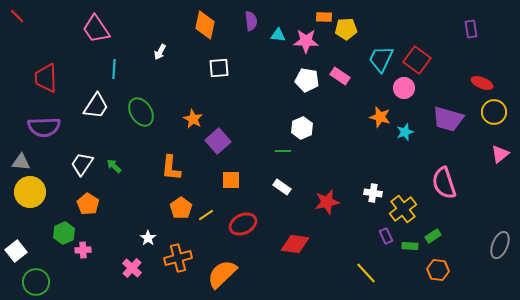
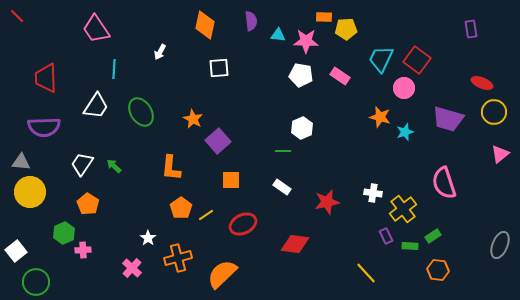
white pentagon at (307, 80): moved 6 px left, 5 px up
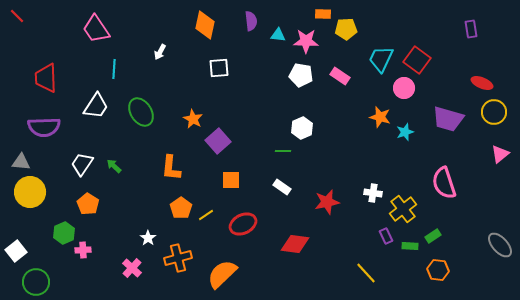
orange rectangle at (324, 17): moved 1 px left, 3 px up
gray ellipse at (500, 245): rotated 64 degrees counterclockwise
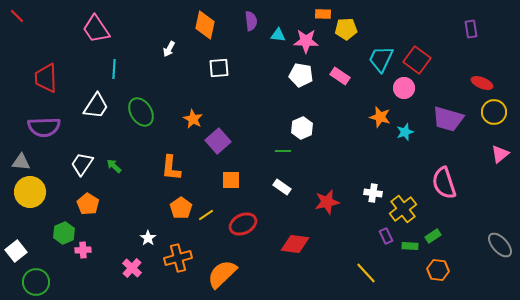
white arrow at (160, 52): moved 9 px right, 3 px up
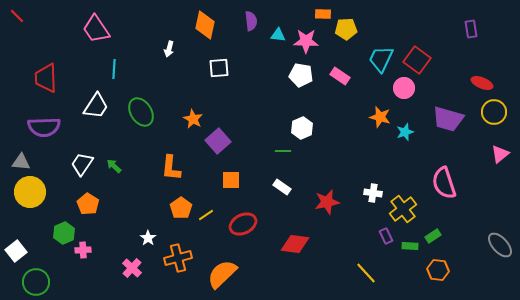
white arrow at (169, 49): rotated 14 degrees counterclockwise
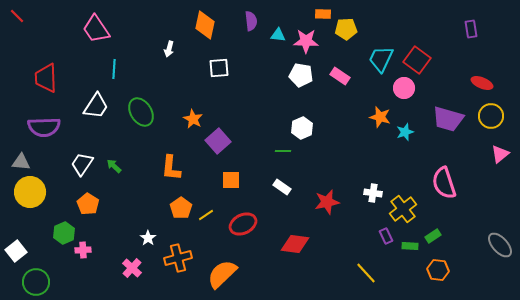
yellow circle at (494, 112): moved 3 px left, 4 px down
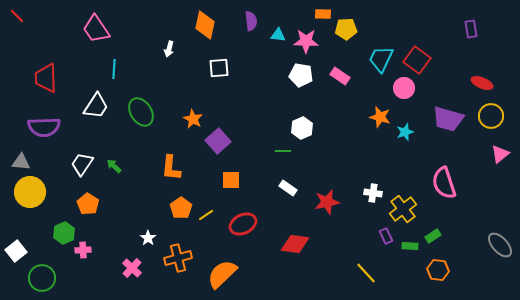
white rectangle at (282, 187): moved 6 px right, 1 px down
green circle at (36, 282): moved 6 px right, 4 px up
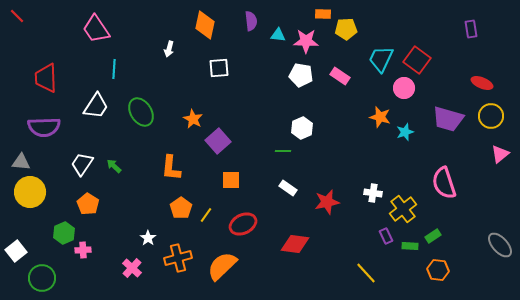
yellow line at (206, 215): rotated 21 degrees counterclockwise
orange semicircle at (222, 274): moved 8 px up
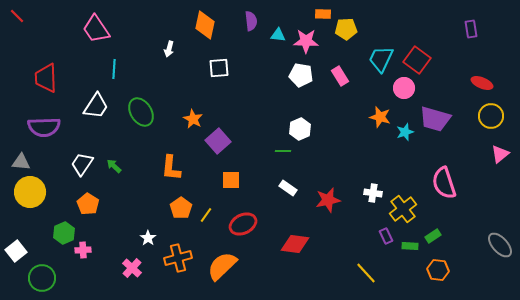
pink rectangle at (340, 76): rotated 24 degrees clockwise
purple trapezoid at (448, 119): moved 13 px left
white hexagon at (302, 128): moved 2 px left, 1 px down
red star at (327, 202): moved 1 px right, 2 px up
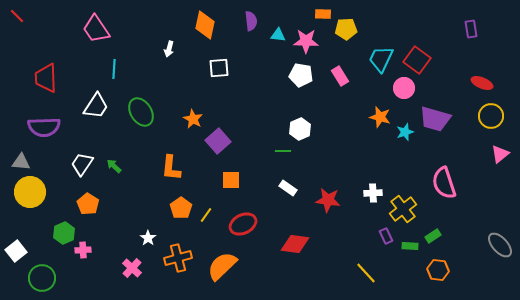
white cross at (373, 193): rotated 12 degrees counterclockwise
red star at (328, 200): rotated 20 degrees clockwise
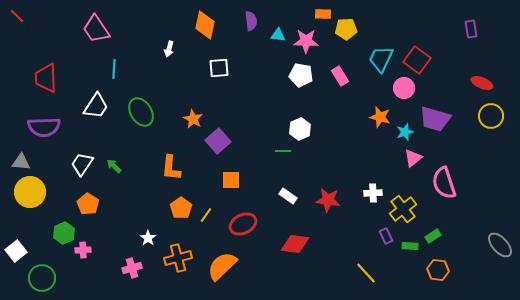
pink triangle at (500, 154): moved 87 px left, 4 px down
white rectangle at (288, 188): moved 8 px down
pink cross at (132, 268): rotated 30 degrees clockwise
